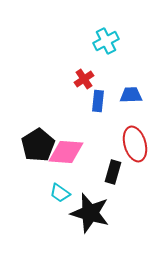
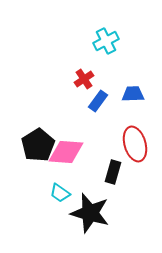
blue trapezoid: moved 2 px right, 1 px up
blue rectangle: rotated 30 degrees clockwise
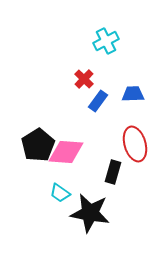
red cross: rotated 12 degrees counterclockwise
black star: rotated 6 degrees counterclockwise
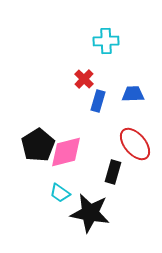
cyan cross: rotated 25 degrees clockwise
blue rectangle: rotated 20 degrees counterclockwise
red ellipse: rotated 24 degrees counterclockwise
pink diamond: rotated 18 degrees counterclockwise
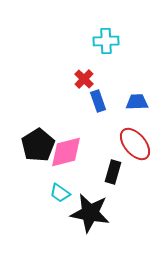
blue trapezoid: moved 4 px right, 8 px down
blue rectangle: rotated 35 degrees counterclockwise
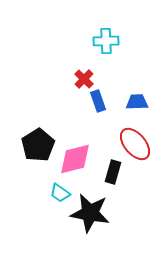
pink diamond: moved 9 px right, 7 px down
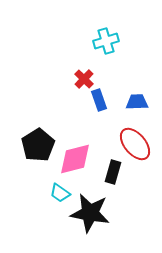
cyan cross: rotated 15 degrees counterclockwise
blue rectangle: moved 1 px right, 1 px up
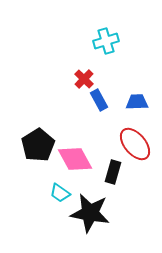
blue rectangle: rotated 10 degrees counterclockwise
pink diamond: rotated 75 degrees clockwise
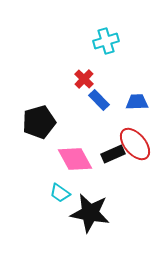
blue rectangle: rotated 15 degrees counterclockwise
black pentagon: moved 1 px right, 23 px up; rotated 16 degrees clockwise
black rectangle: moved 18 px up; rotated 50 degrees clockwise
